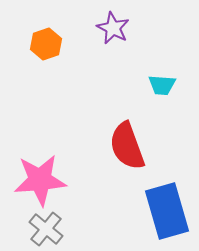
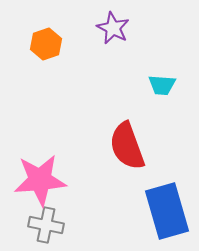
gray cross: moved 4 px up; rotated 28 degrees counterclockwise
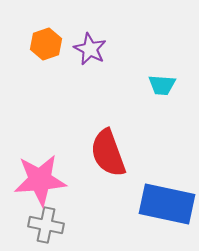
purple star: moved 23 px left, 21 px down
red semicircle: moved 19 px left, 7 px down
blue rectangle: moved 7 px up; rotated 62 degrees counterclockwise
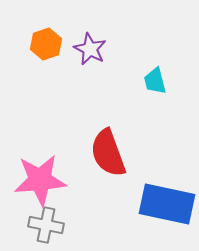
cyan trapezoid: moved 7 px left, 4 px up; rotated 72 degrees clockwise
